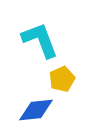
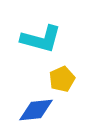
cyan L-shape: moved 1 px right, 1 px up; rotated 126 degrees clockwise
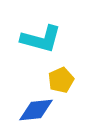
yellow pentagon: moved 1 px left, 1 px down
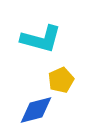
blue diamond: rotated 9 degrees counterclockwise
